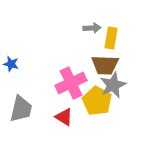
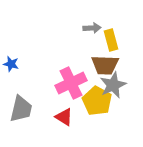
yellow rectangle: moved 2 px down; rotated 25 degrees counterclockwise
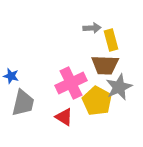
blue star: moved 12 px down
gray star: moved 6 px right, 2 px down
gray trapezoid: moved 2 px right, 6 px up
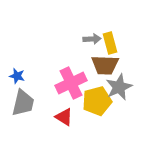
gray arrow: moved 11 px down
yellow rectangle: moved 1 px left, 3 px down
blue star: moved 6 px right
yellow pentagon: rotated 28 degrees clockwise
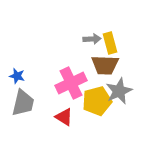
gray star: moved 4 px down
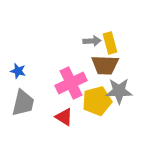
gray arrow: moved 2 px down
blue star: moved 1 px right, 5 px up
gray star: rotated 24 degrees clockwise
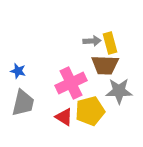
yellow pentagon: moved 7 px left, 10 px down
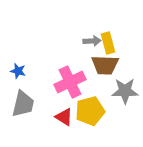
yellow rectangle: moved 2 px left
pink cross: moved 1 px left, 1 px up
gray star: moved 6 px right
gray trapezoid: moved 1 px down
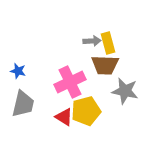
gray star: rotated 12 degrees clockwise
yellow pentagon: moved 4 px left
